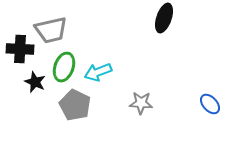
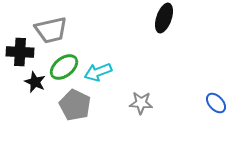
black cross: moved 3 px down
green ellipse: rotated 32 degrees clockwise
blue ellipse: moved 6 px right, 1 px up
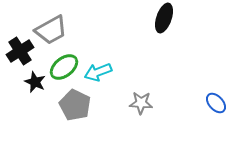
gray trapezoid: rotated 16 degrees counterclockwise
black cross: moved 1 px up; rotated 36 degrees counterclockwise
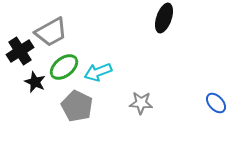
gray trapezoid: moved 2 px down
gray pentagon: moved 2 px right, 1 px down
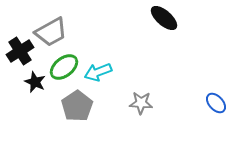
black ellipse: rotated 68 degrees counterclockwise
gray pentagon: rotated 12 degrees clockwise
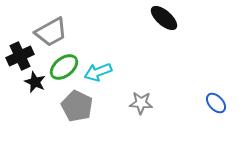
black cross: moved 5 px down; rotated 8 degrees clockwise
gray pentagon: rotated 12 degrees counterclockwise
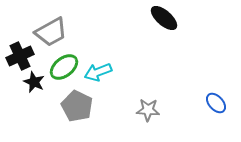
black star: moved 1 px left
gray star: moved 7 px right, 7 px down
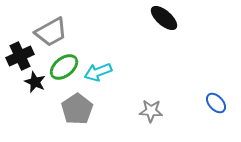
black star: moved 1 px right
gray pentagon: moved 3 px down; rotated 12 degrees clockwise
gray star: moved 3 px right, 1 px down
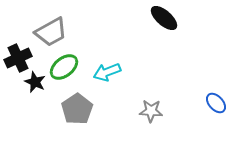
black cross: moved 2 px left, 2 px down
cyan arrow: moved 9 px right
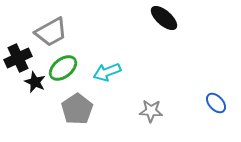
green ellipse: moved 1 px left, 1 px down
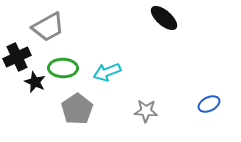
gray trapezoid: moved 3 px left, 5 px up
black cross: moved 1 px left, 1 px up
green ellipse: rotated 40 degrees clockwise
blue ellipse: moved 7 px left, 1 px down; rotated 75 degrees counterclockwise
gray star: moved 5 px left
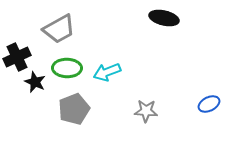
black ellipse: rotated 28 degrees counterclockwise
gray trapezoid: moved 11 px right, 2 px down
green ellipse: moved 4 px right
gray pentagon: moved 3 px left; rotated 12 degrees clockwise
